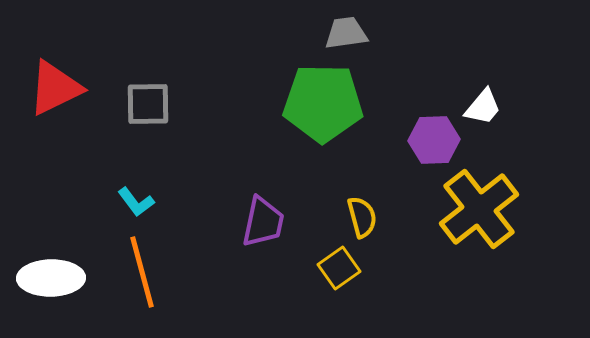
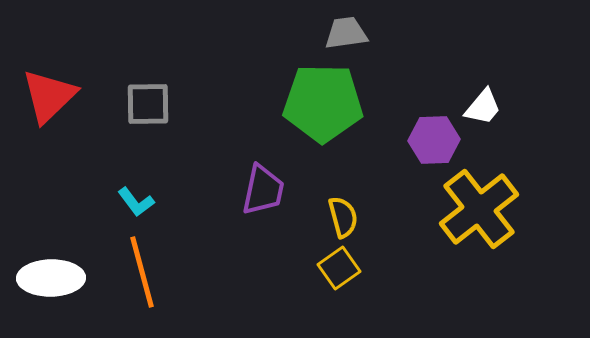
red triangle: moved 6 px left, 8 px down; rotated 18 degrees counterclockwise
yellow semicircle: moved 19 px left
purple trapezoid: moved 32 px up
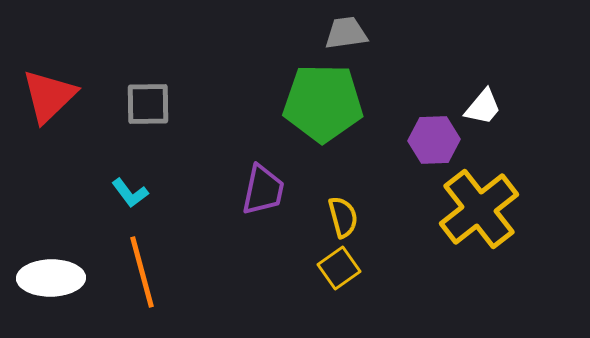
cyan L-shape: moved 6 px left, 9 px up
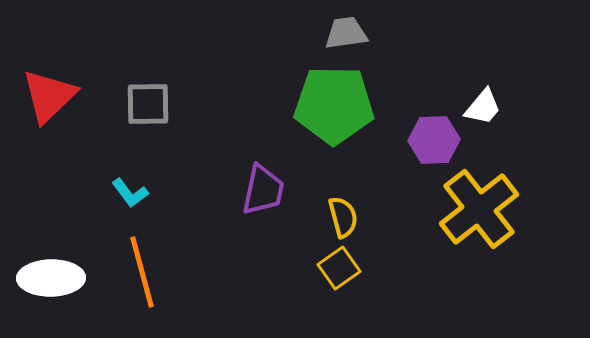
green pentagon: moved 11 px right, 2 px down
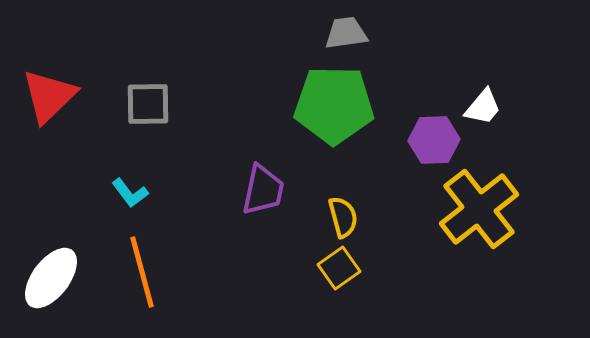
white ellipse: rotated 52 degrees counterclockwise
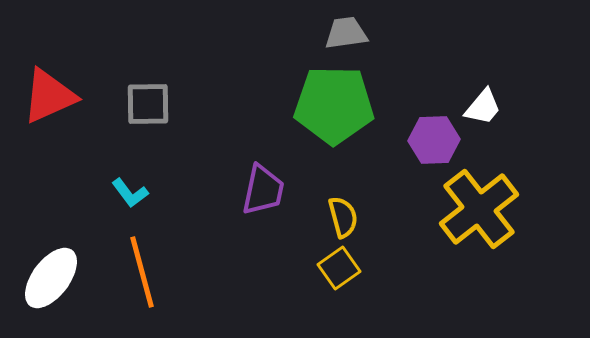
red triangle: rotated 20 degrees clockwise
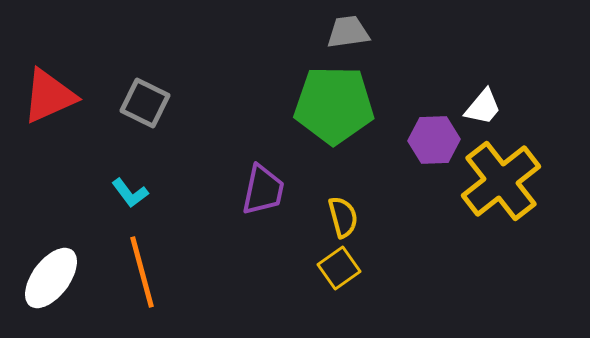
gray trapezoid: moved 2 px right, 1 px up
gray square: moved 3 px left, 1 px up; rotated 27 degrees clockwise
yellow cross: moved 22 px right, 28 px up
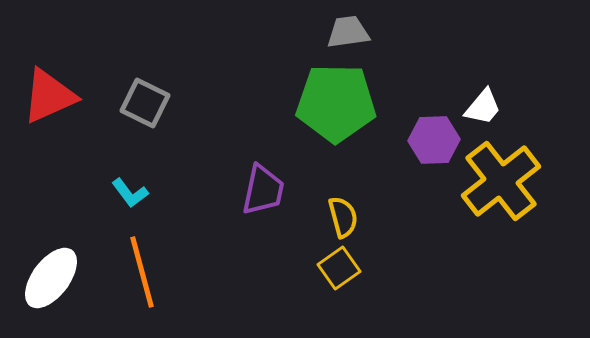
green pentagon: moved 2 px right, 2 px up
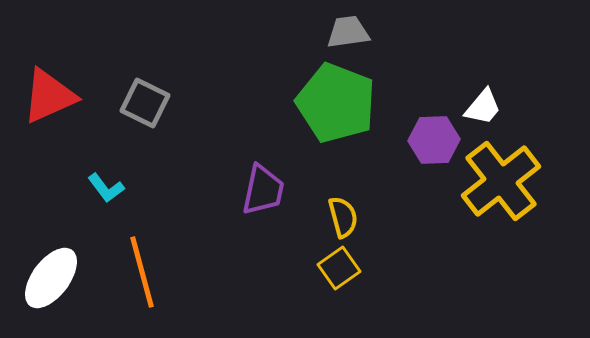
green pentagon: rotated 20 degrees clockwise
cyan L-shape: moved 24 px left, 5 px up
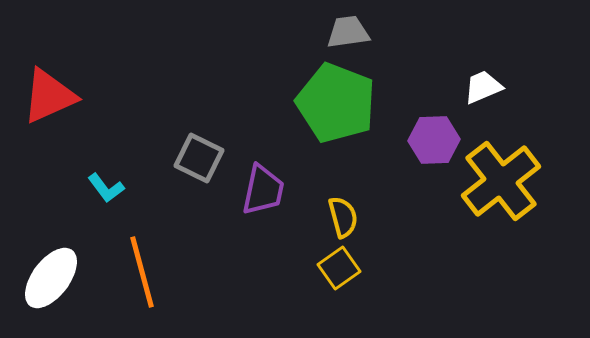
gray square: moved 54 px right, 55 px down
white trapezoid: moved 20 px up; rotated 153 degrees counterclockwise
